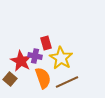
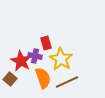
yellow star: moved 1 px down
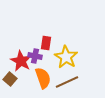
red rectangle: rotated 24 degrees clockwise
yellow star: moved 5 px right, 2 px up
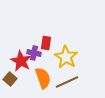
purple cross: moved 1 px left, 3 px up
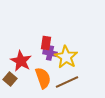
purple cross: moved 16 px right
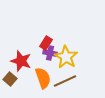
red rectangle: rotated 24 degrees clockwise
red star: rotated 10 degrees counterclockwise
brown line: moved 2 px left, 1 px up
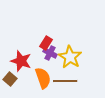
purple cross: rotated 16 degrees clockwise
yellow star: moved 4 px right
brown line: rotated 25 degrees clockwise
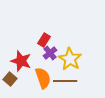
red rectangle: moved 2 px left, 3 px up
purple cross: rotated 24 degrees clockwise
yellow star: moved 2 px down
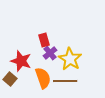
red rectangle: rotated 48 degrees counterclockwise
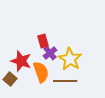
red rectangle: moved 1 px left, 1 px down
orange semicircle: moved 2 px left, 6 px up
